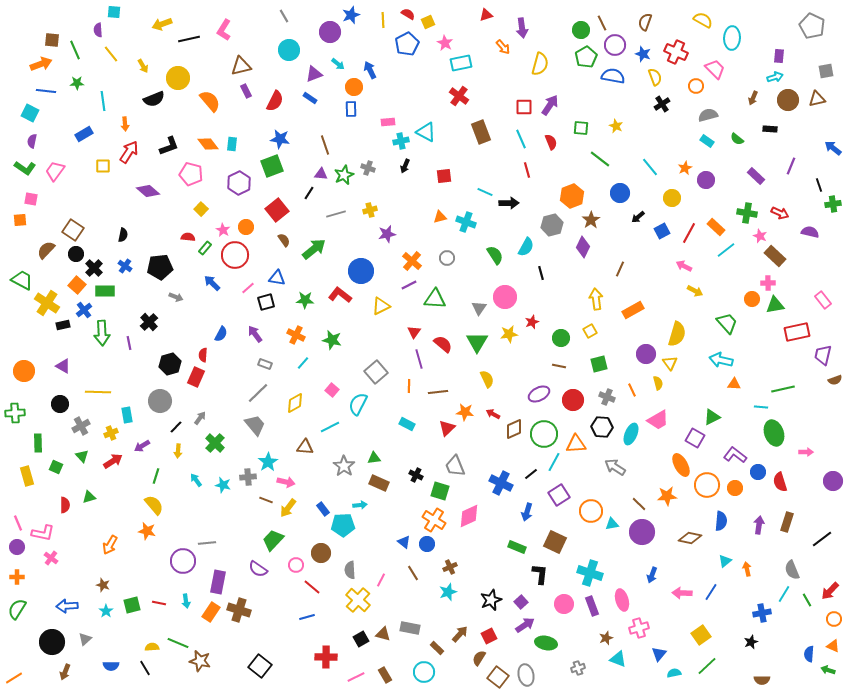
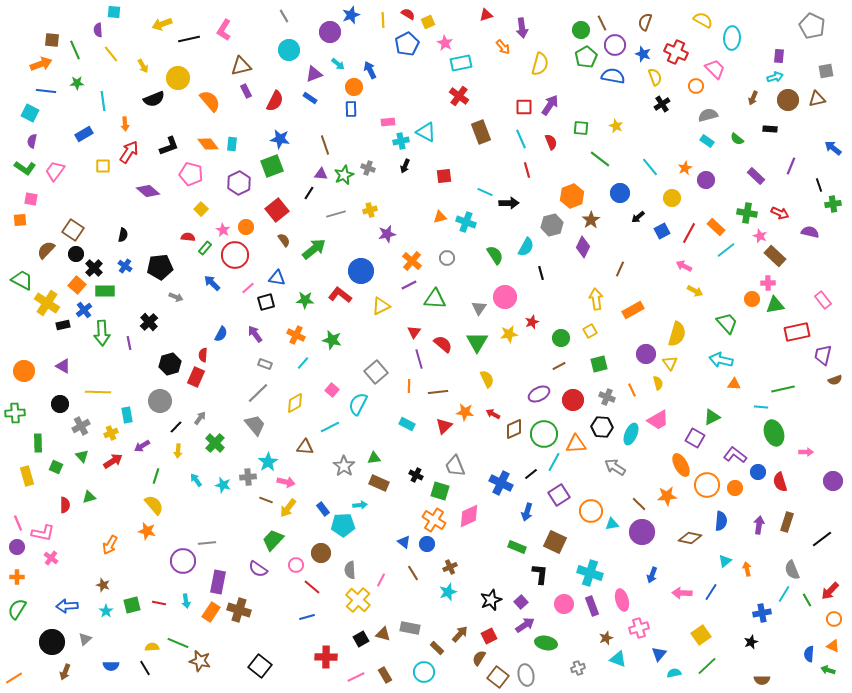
brown line at (559, 366): rotated 40 degrees counterclockwise
red triangle at (447, 428): moved 3 px left, 2 px up
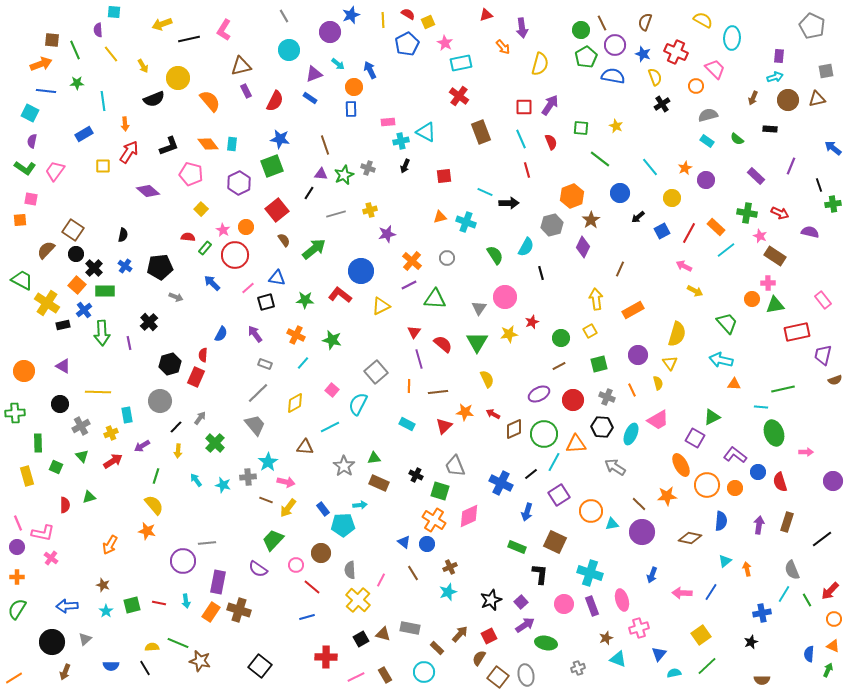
brown rectangle at (775, 256): rotated 10 degrees counterclockwise
purple circle at (646, 354): moved 8 px left, 1 px down
green arrow at (828, 670): rotated 96 degrees clockwise
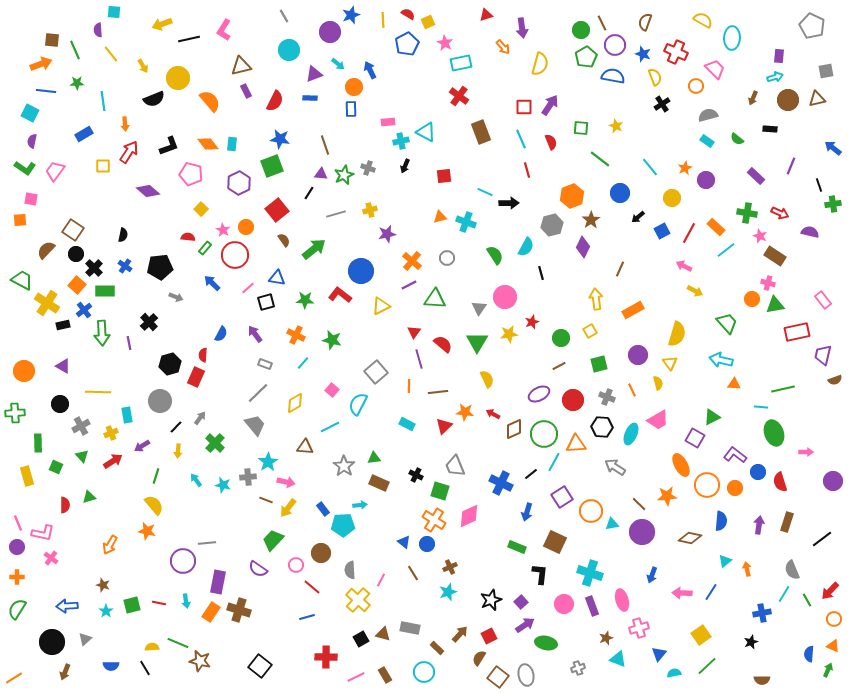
blue rectangle at (310, 98): rotated 32 degrees counterclockwise
pink cross at (768, 283): rotated 16 degrees clockwise
purple square at (559, 495): moved 3 px right, 2 px down
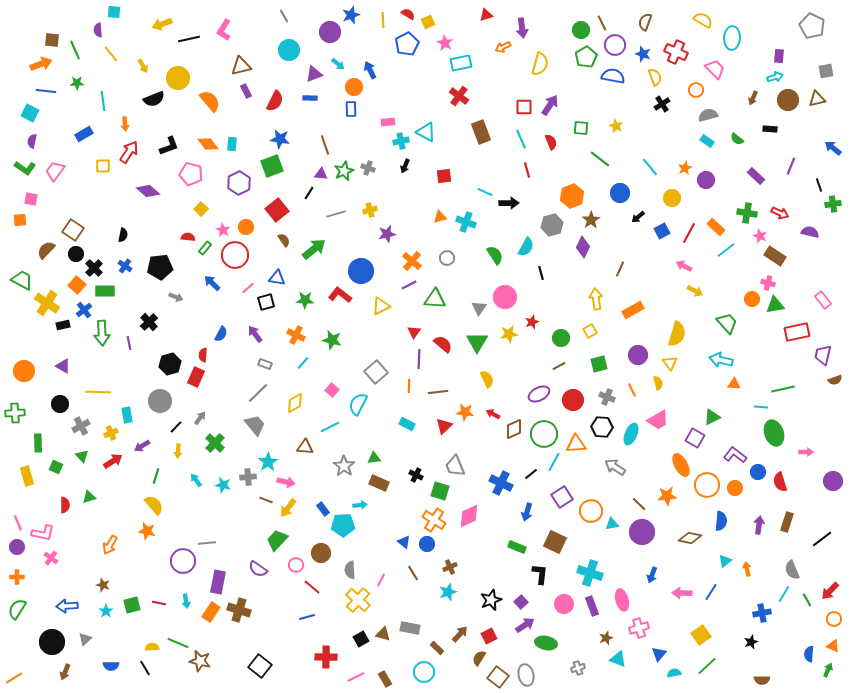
orange arrow at (503, 47): rotated 105 degrees clockwise
orange circle at (696, 86): moved 4 px down
green star at (344, 175): moved 4 px up
purple line at (419, 359): rotated 18 degrees clockwise
green trapezoid at (273, 540): moved 4 px right
brown rectangle at (385, 675): moved 4 px down
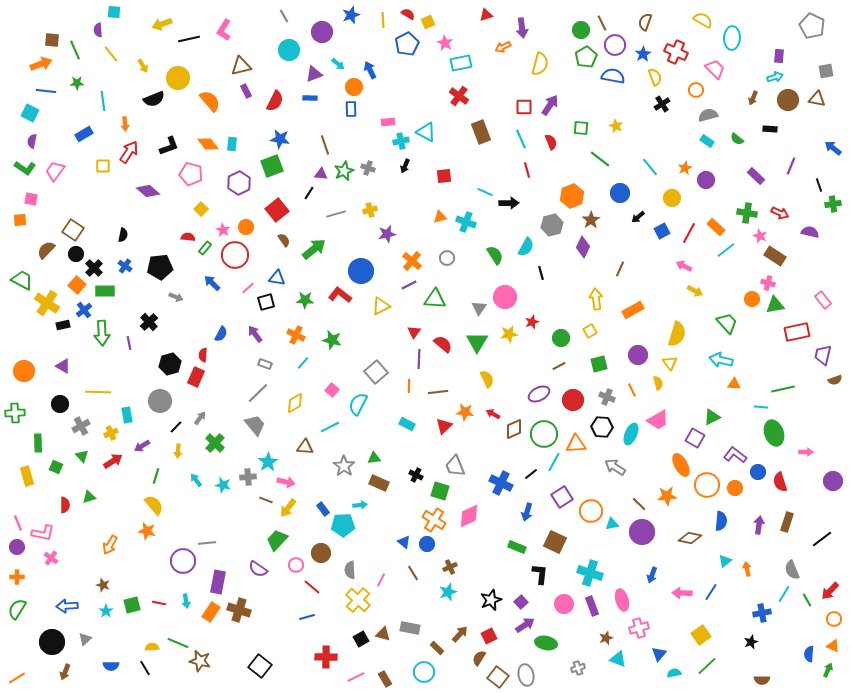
purple circle at (330, 32): moved 8 px left
blue star at (643, 54): rotated 21 degrees clockwise
brown triangle at (817, 99): rotated 24 degrees clockwise
orange line at (14, 678): moved 3 px right
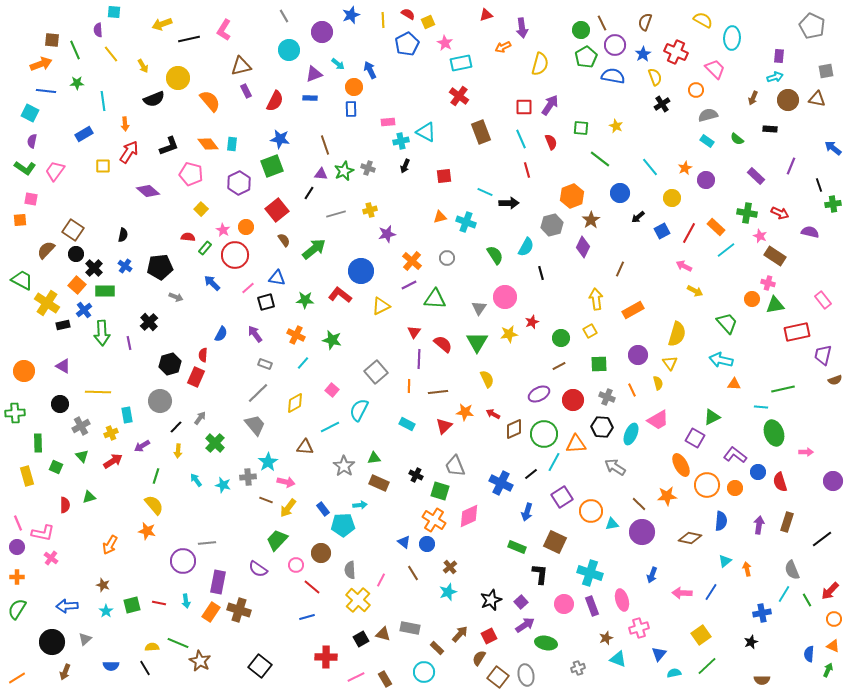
green square at (599, 364): rotated 12 degrees clockwise
cyan semicircle at (358, 404): moved 1 px right, 6 px down
brown cross at (450, 567): rotated 16 degrees counterclockwise
brown star at (200, 661): rotated 15 degrees clockwise
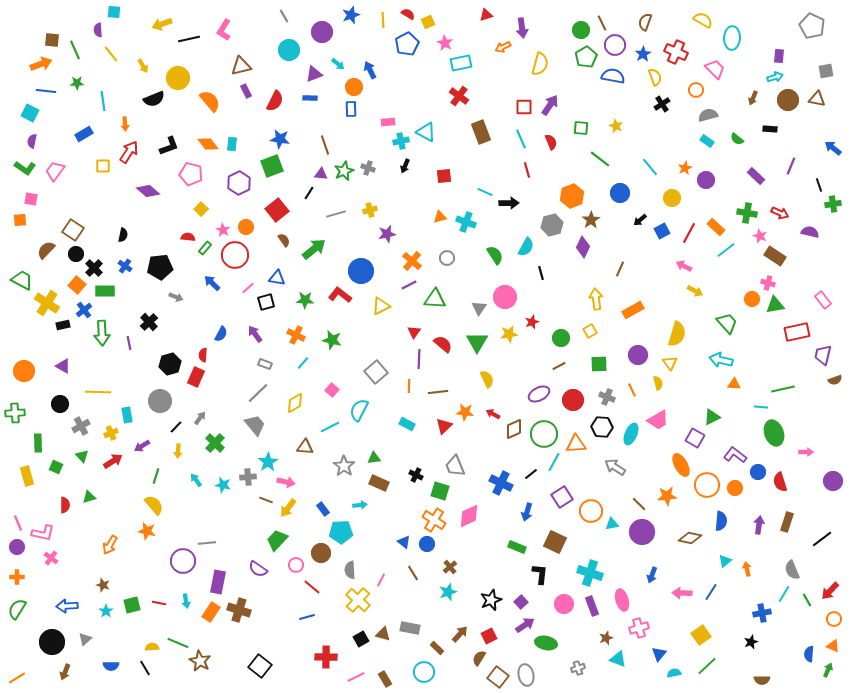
black arrow at (638, 217): moved 2 px right, 3 px down
cyan pentagon at (343, 525): moved 2 px left, 7 px down
